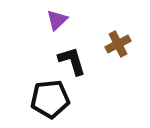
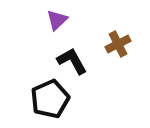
black L-shape: rotated 12 degrees counterclockwise
black pentagon: rotated 18 degrees counterclockwise
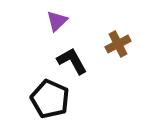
purple triangle: moved 1 px down
black pentagon: rotated 24 degrees counterclockwise
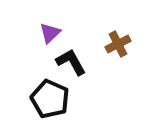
purple triangle: moved 7 px left, 12 px down
black L-shape: moved 1 px left, 1 px down
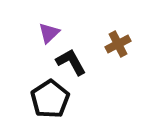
purple triangle: moved 1 px left
black pentagon: rotated 15 degrees clockwise
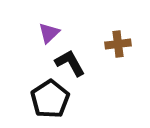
brown cross: rotated 20 degrees clockwise
black L-shape: moved 1 px left, 1 px down
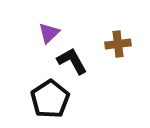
black L-shape: moved 2 px right, 2 px up
